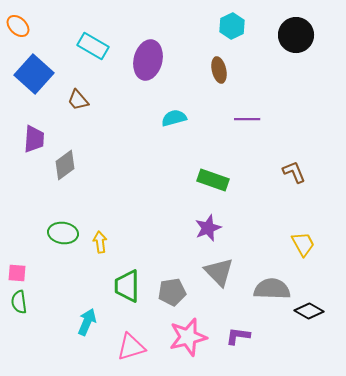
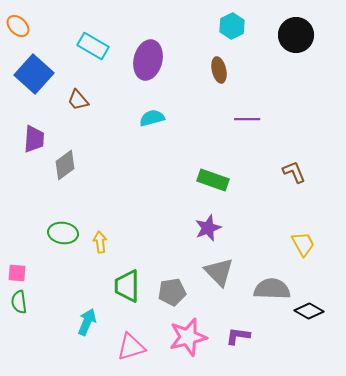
cyan semicircle: moved 22 px left
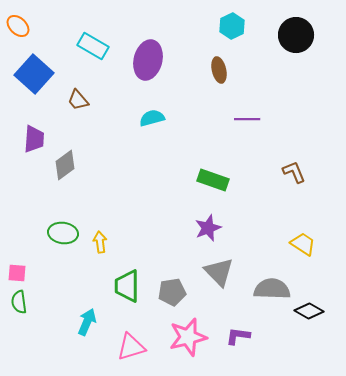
yellow trapezoid: rotated 28 degrees counterclockwise
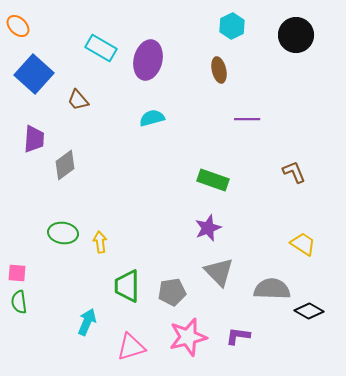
cyan rectangle: moved 8 px right, 2 px down
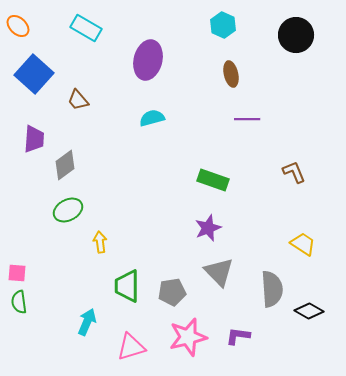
cyan hexagon: moved 9 px left, 1 px up; rotated 10 degrees counterclockwise
cyan rectangle: moved 15 px left, 20 px up
brown ellipse: moved 12 px right, 4 px down
green ellipse: moved 5 px right, 23 px up; rotated 36 degrees counterclockwise
gray semicircle: rotated 84 degrees clockwise
